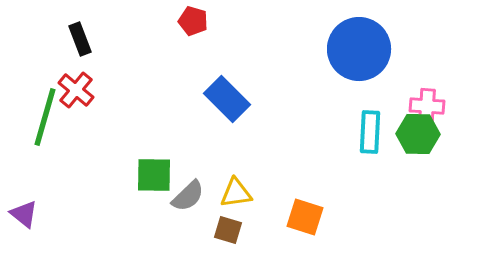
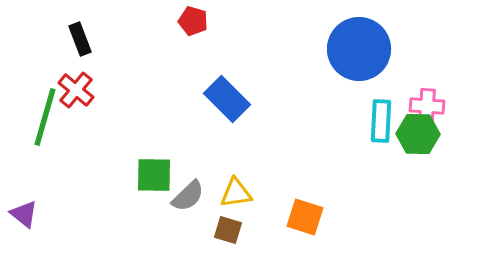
cyan rectangle: moved 11 px right, 11 px up
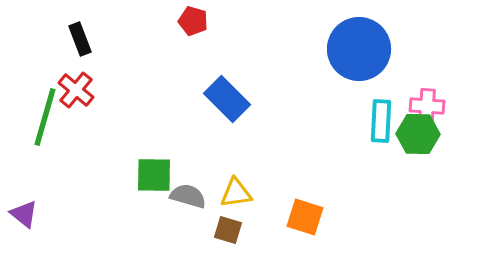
gray semicircle: rotated 120 degrees counterclockwise
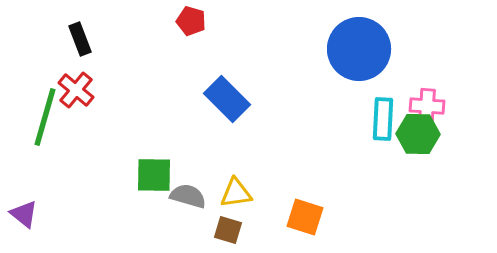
red pentagon: moved 2 px left
cyan rectangle: moved 2 px right, 2 px up
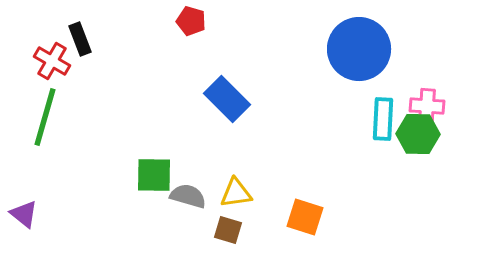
red cross: moved 24 px left, 29 px up; rotated 9 degrees counterclockwise
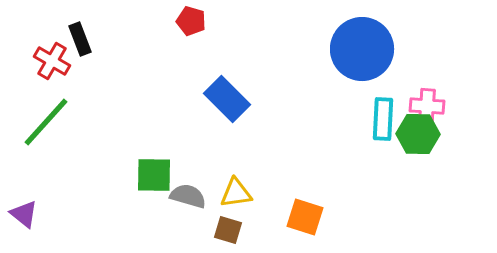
blue circle: moved 3 px right
green line: moved 1 px right, 5 px down; rotated 26 degrees clockwise
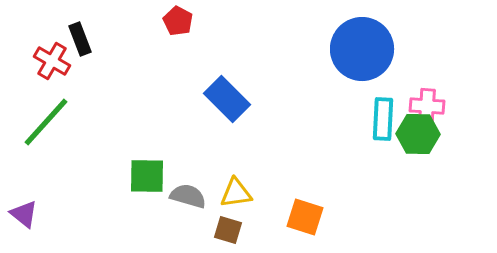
red pentagon: moved 13 px left; rotated 12 degrees clockwise
green square: moved 7 px left, 1 px down
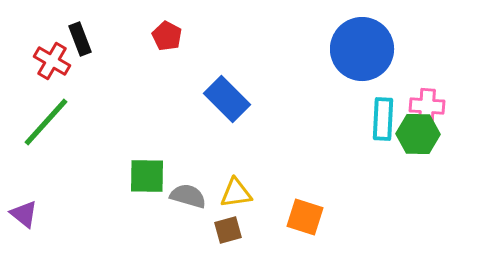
red pentagon: moved 11 px left, 15 px down
brown square: rotated 32 degrees counterclockwise
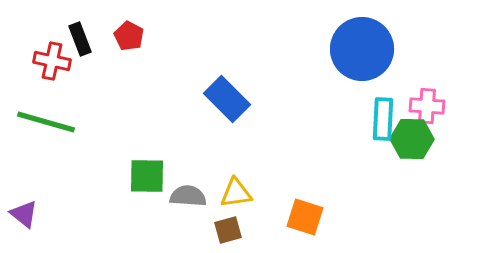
red pentagon: moved 38 px left
red cross: rotated 18 degrees counterclockwise
green line: rotated 64 degrees clockwise
green hexagon: moved 6 px left, 5 px down
gray semicircle: rotated 12 degrees counterclockwise
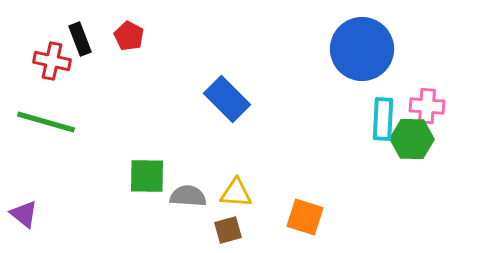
yellow triangle: rotated 12 degrees clockwise
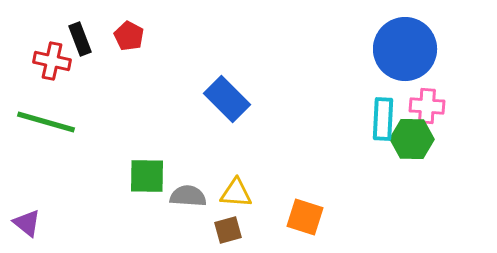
blue circle: moved 43 px right
purple triangle: moved 3 px right, 9 px down
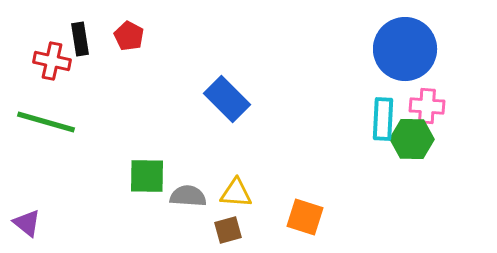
black rectangle: rotated 12 degrees clockwise
